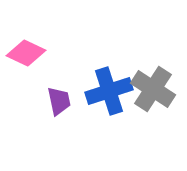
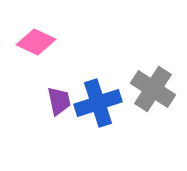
pink diamond: moved 10 px right, 11 px up
blue cross: moved 11 px left, 12 px down
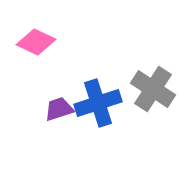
purple trapezoid: moved 8 px down; rotated 96 degrees counterclockwise
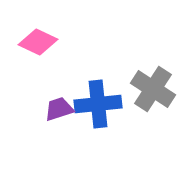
pink diamond: moved 2 px right
blue cross: moved 1 px down; rotated 12 degrees clockwise
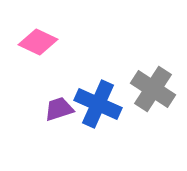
blue cross: rotated 30 degrees clockwise
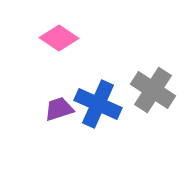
pink diamond: moved 21 px right, 4 px up; rotated 9 degrees clockwise
gray cross: moved 1 px down
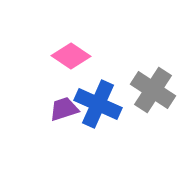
pink diamond: moved 12 px right, 18 px down
purple trapezoid: moved 5 px right
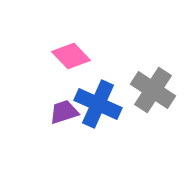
pink diamond: rotated 12 degrees clockwise
purple trapezoid: moved 3 px down
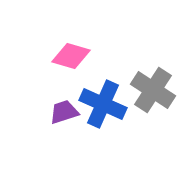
pink diamond: rotated 30 degrees counterclockwise
blue cross: moved 5 px right
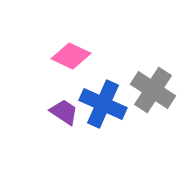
pink diamond: rotated 9 degrees clockwise
purple trapezoid: rotated 52 degrees clockwise
